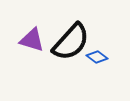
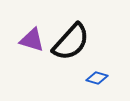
blue diamond: moved 21 px down; rotated 20 degrees counterclockwise
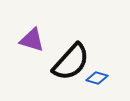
black semicircle: moved 20 px down
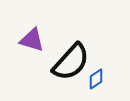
blue diamond: moved 1 px left, 1 px down; rotated 50 degrees counterclockwise
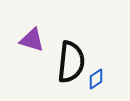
black semicircle: rotated 36 degrees counterclockwise
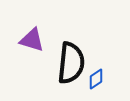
black semicircle: moved 1 px down
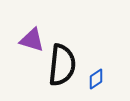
black semicircle: moved 9 px left, 2 px down
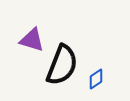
black semicircle: rotated 15 degrees clockwise
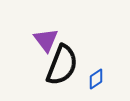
purple triangle: moved 14 px right; rotated 36 degrees clockwise
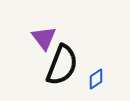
purple triangle: moved 2 px left, 2 px up
